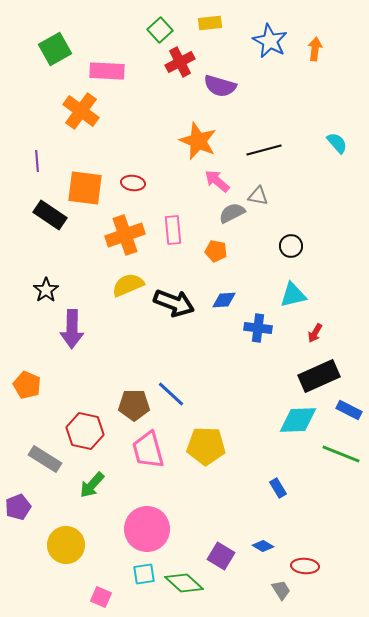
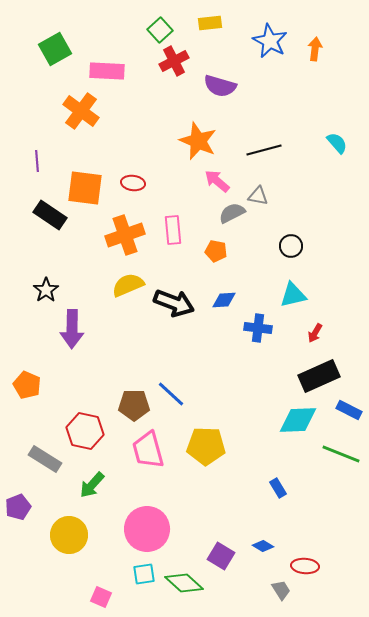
red cross at (180, 62): moved 6 px left, 1 px up
yellow circle at (66, 545): moved 3 px right, 10 px up
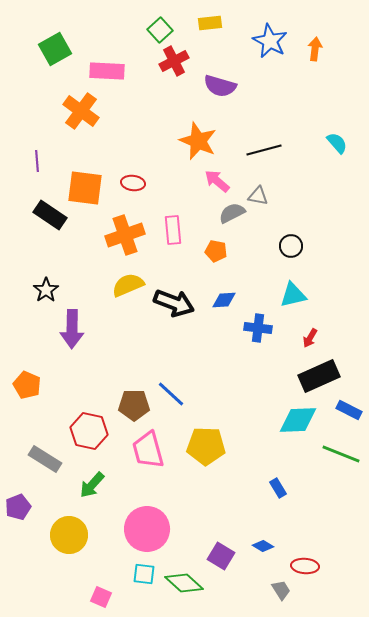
red arrow at (315, 333): moved 5 px left, 5 px down
red hexagon at (85, 431): moved 4 px right
cyan square at (144, 574): rotated 15 degrees clockwise
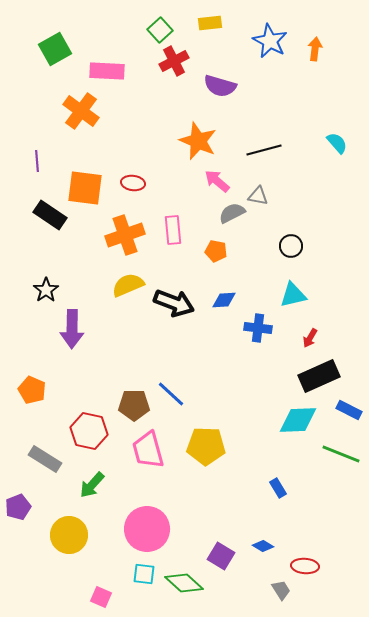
orange pentagon at (27, 385): moved 5 px right, 5 px down
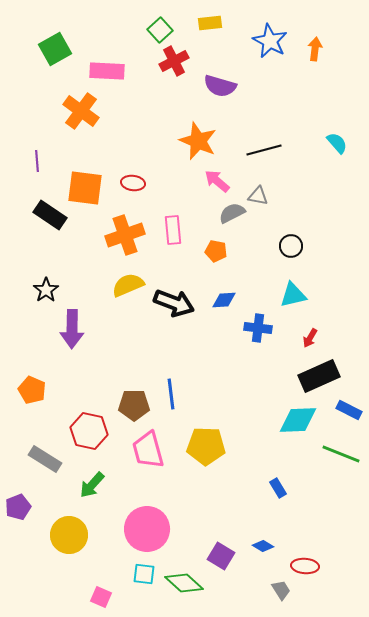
blue line at (171, 394): rotated 40 degrees clockwise
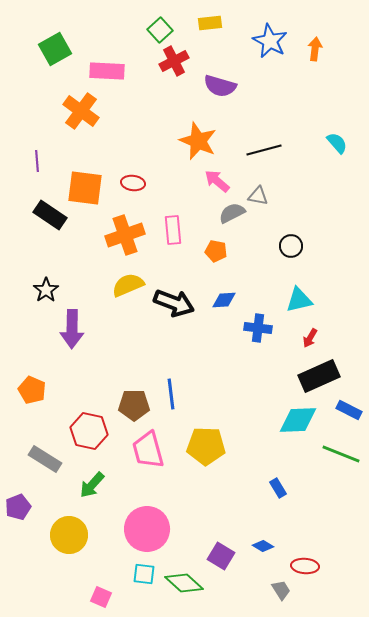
cyan triangle at (293, 295): moved 6 px right, 5 px down
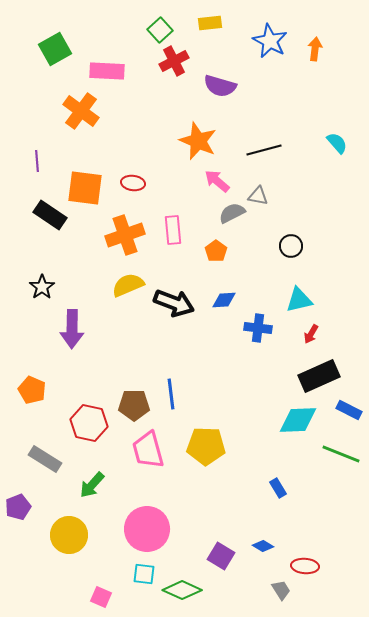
orange pentagon at (216, 251): rotated 25 degrees clockwise
black star at (46, 290): moved 4 px left, 3 px up
red arrow at (310, 338): moved 1 px right, 4 px up
red hexagon at (89, 431): moved 8 px up
green diamond at (184, 583): moved 2 px left, 7 px down; rotated 18 degrees counterclockwise
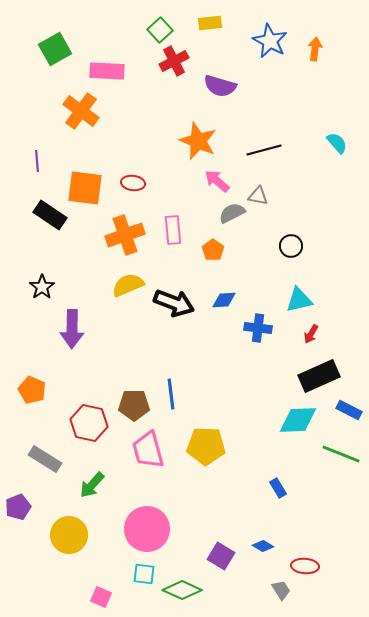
orange pentagon at (216, 251): moved 3 px left, 1 px up
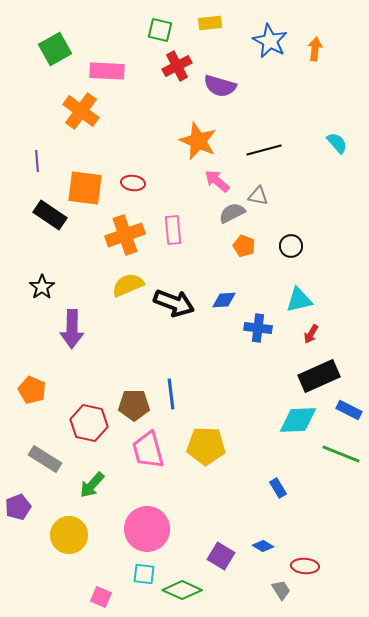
green square at (160, 30): rotated 35 degrees counterclockwise
red cross at (174, 61): moved 3 px right, 5 px down
orange pentagon at (213, 250): moved 31 px right, 4 px up; rotated 15 degrees counterclockwise
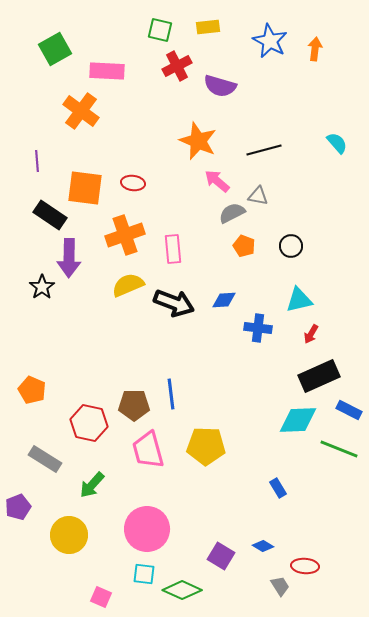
yellow rectangle at (210, 23): moved 2 px left, 4 px down
pink rectangle at (173, 230): moved 19 px down
purple arrow at (72, 329): moved 3 px left, 71 px up
green line at (341, 454): moved 2 px left, 5 px up
gray trapezoid at (281, 590): moved 1 px left, 4 px up
